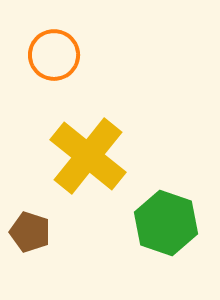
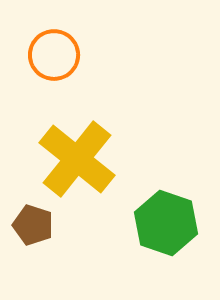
yellow cross: moved 11 px left, 3 px down
brown pentagon: moved 3 px right, 7 px up
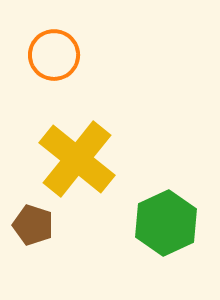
green hexagon: rotated 16 degrees clockwise
